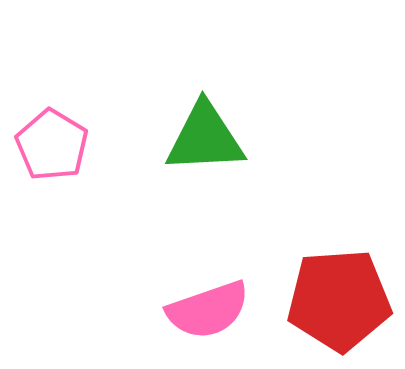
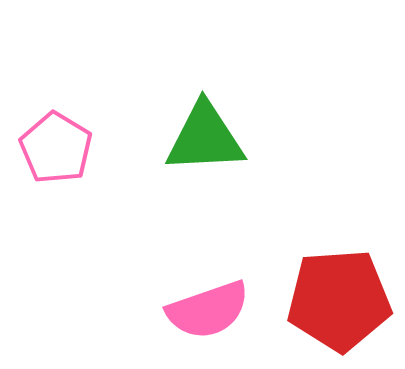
pink pentagon: moved 4 px right, 3 px down
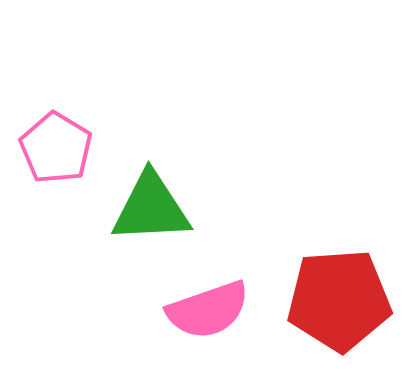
green triangle: moved 54 px left, 70 px down
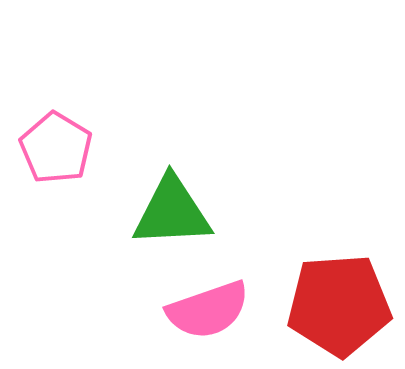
green triangle: moved 21 px right, 4 px down
red pentagon: moved 5 px down
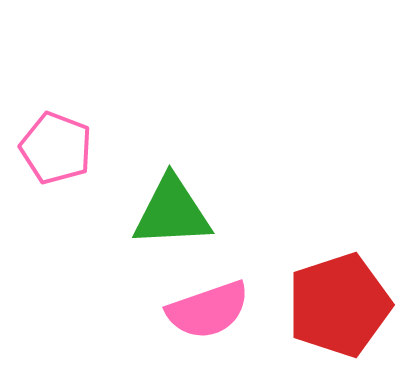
pink pentagon: rotated 10 degrees counterclockwise
red pentagon: rotated 14 degrees counterclockwise
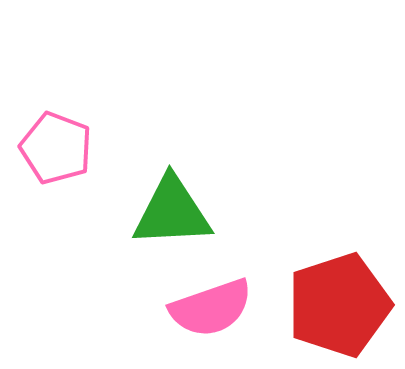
pink semicircle: moved 3 px right, 2 px up
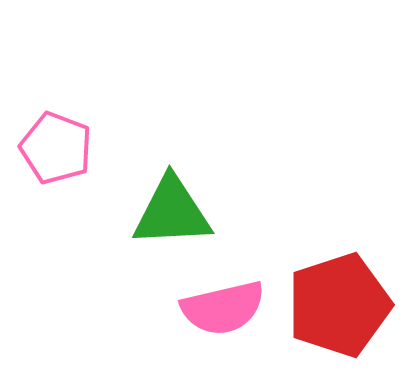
pink semicircle: moved 12 px right; rotated 6 degrees clockwise
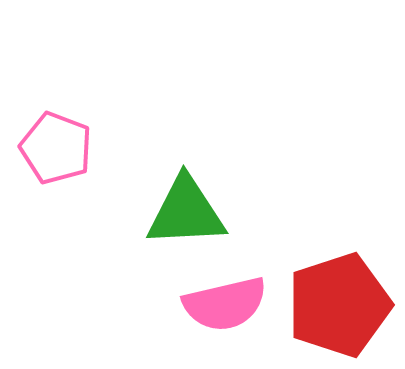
green triangle: moved 14 px right
pink semicircle: moved 2 px right, 4 px up
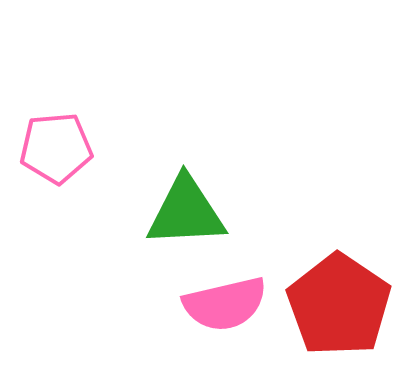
pink pentagon: rotated 26 degrees counterclockwise
red pentagon: rotated 20 degrees counterclockwise
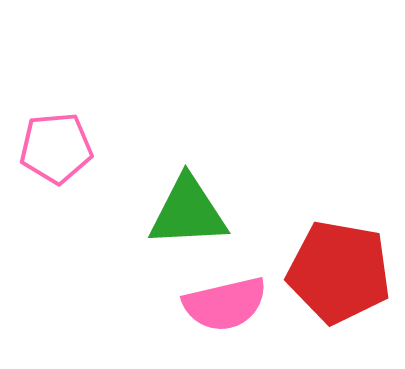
green triangle: moved 2 px right
red pentagon: moved 33 px up; rotated 24 degrees counterclockwise
